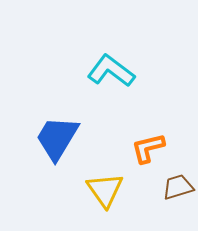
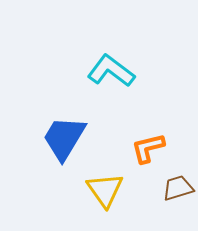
blue trapezoid: moved 7 px right
brown trapezoid: moved 1 px down
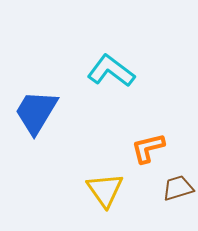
blue trapezoid: moved 28 px left, 26 px up
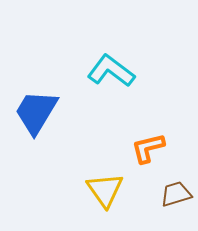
brown trapezoid: moved 2 px left, 6 px down
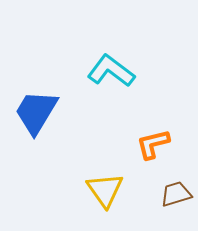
orange L-shape: moved 5 px right, 4 px up
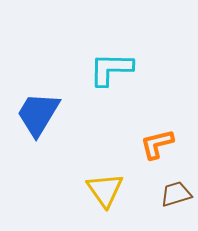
cyan L-shape: moved 2 px up; rotated 36 degrees counterclockwise
blue trapezoid: moved 2 px right, 2 px down
orange L-shape: moved 4 px right
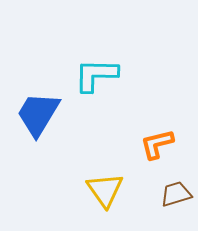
cyan L-shape: moved 15 px left, 6 px down
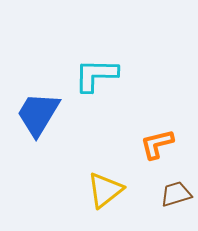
yellow triangle: rotated 27 degrees clockwise
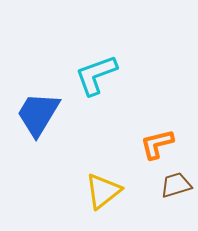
cyan L-shape: rotated 21 degrees counterclockwise
yellow triangle: moved 2 px left, 1 px down
brown trapezoid: moved 9 px up
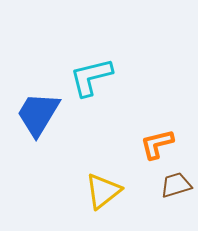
cyan L-shape: moved 5 px left, 2 px down; rotated 6 degrees clockwise
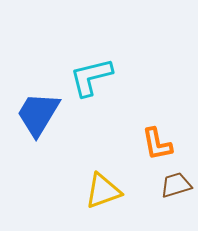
orange L-shape: rotated 87 degrees counterclockwise
yellow triangle: rotated 18 degrees clockwise
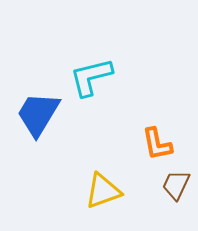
brown trapezoid: rotated 48 degrees counterclockwise
